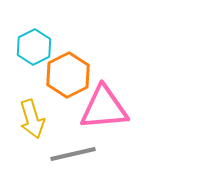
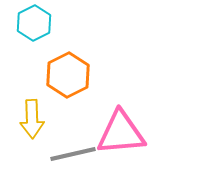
cyan hexagon: moved 24 px up
pink triangle: moved 17 px right, 25 px down
yellow arrow: rotated 15 degrees clockwise
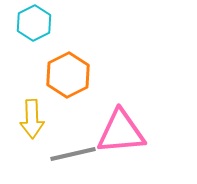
pink triangle: moved 1 px up
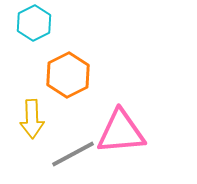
gray line: rotated 15 degrees counterclockwise
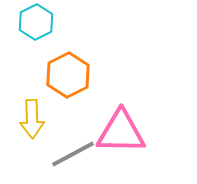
cyan hexagon: moved 2 px right, 1 px up
pink triangle: rotated 6 degrees clockwise
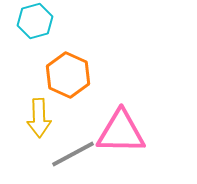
cyan hexagon: moved 1 px left, 1 px up; rotated 12 degrees clockwise
orange hexagon: rotated 9 degrees counterclockwise
yellow arrow: moved 7 px right, 1 px up
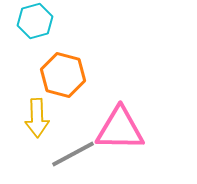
orange hexagon: moved 5 px left; rotated 9 degrees counterclockwise
yellow arrow: moved 2 px left
pink triangle: moved 1 px left, 3 px up
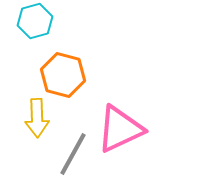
pink triangle: rotated 26 degrees counterclockwise
gray line: rotated 33 degrees counterclockwise
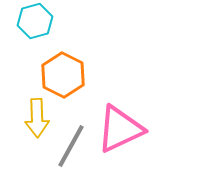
orange hexagon: rotated 12 degrees clockwise
gray line: moved 2 px left, 8 px up
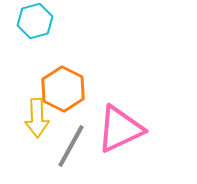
orange hexagon: moved 14 px down
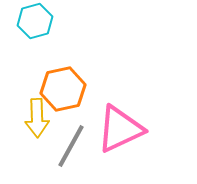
orange hexagon: rotated 21 degrees clockwise
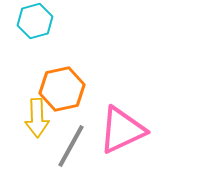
orange hexagon: moved 1 px left
pink triangle: moved 2 px right, 1 px down
